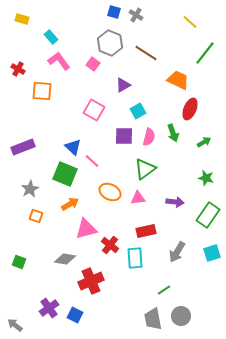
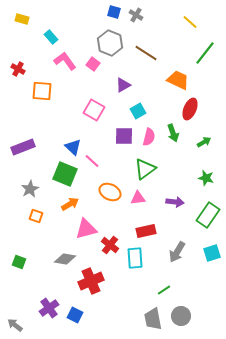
pink L-shape at (59, 61): moved 6 px right
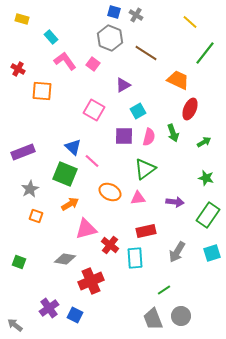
gray hexagon at (110, 43): moved 5 px up
purple rectangle at (23, 147): moved 5 px down
gray trapezoid at (153, 319): rotated 10 degrees counterclockwise
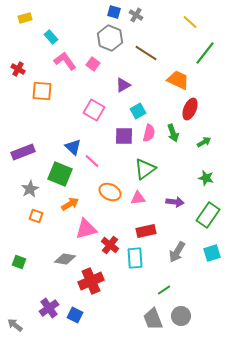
yellow rectangle at (22, 19): moved 3 px right, 1 px up; rotated 32 degrees counterclockwise
pink semicircle at (149, 137): moved 4 px up
green square at (65, 174): moved 5 px left
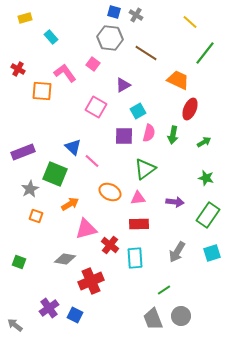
gray hexagon at (110, 38): rotated 15 degrees counterclockwise
pink L-shape at (65, 61): moved 12 px down
pink square at (94, 110): moved 2 px right, 3 px up
green arrow at (173, 133): moved 2 px down; rotated 30 degrees clockwise
green square at (60, 174): moved 5 px left
red rectangle at (146, 231): moved 7 px left, 7 px up; rotated 12 degrees clockwise
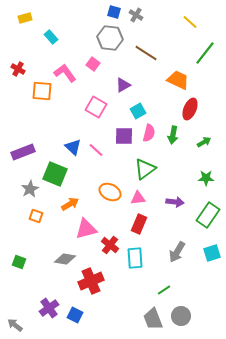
pink line at (92, 161): moved 4 px right, 11 px up
green star at (206, 178): rotated 14 degrees counterclockwise
red rectangle at (139, 224): rotated 66 degrees counterclockwise
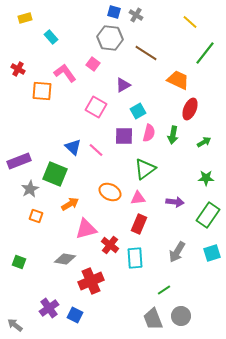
purple rectangle at (23, 152): moved 4 px left, 9 px down
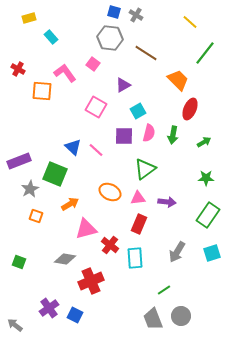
yellow rectangle at (25, 18): moved 4 px right
orange trapezoid at (178, 80): rotated 20 degrees clockwise
purple arrow at (175, 202): moved 8 px left
